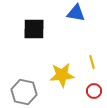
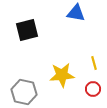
black square: moved 7 px left, 1 px down; rotated 15 degrees counterclockwise
yellow line: moved 2 px right, 1 px down
red circle: moved 1 px left, 2 px up
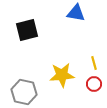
red circle: moved 1 px right, 5 px up
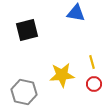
yellow line: moved 2 px left, 1 px up
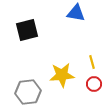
gray hexagon: moved 4 px right; rotated 20 degrees counterclockwise
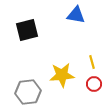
blue triangle: moved 2 px down
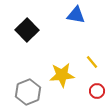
black square: rotated 30 degrees counterclockwise
yellow line: rotated 24 degrees counterclockwise
red circle: moved 3 px right, 7 px down
gray hexagon: rotated 15 degrees counterclockwise
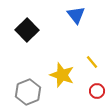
blue triangle: rotated 42 degrees clockwise
yellow star: rotated 25 degrees clockwise
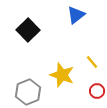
blue triangle: rotated 30 degrees clockwise
black square: moved 1 px right
